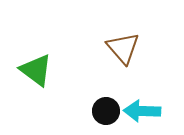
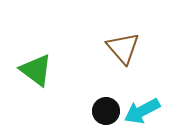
cyan arrow: rotated 30 degrees counterclockwise
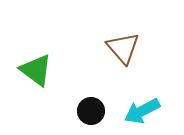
black circle: moved 15 px left
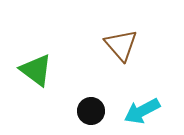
brown triangle: moved 2 px left, 3 px up
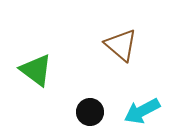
brown triangle: rotated 9 degrees counterclockwise
black circle: moved 1 px left, 1 px down
